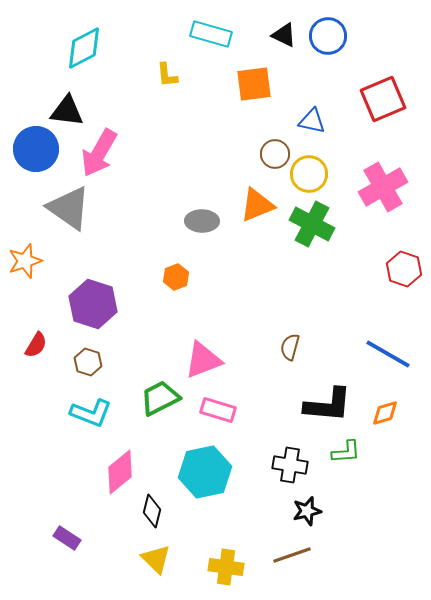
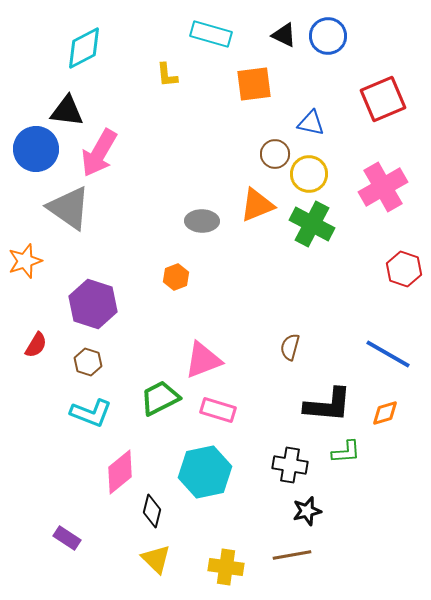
blue triangle at (312, 121): moved 1 px left, 2 px down
brown line at (292, 555): rotated 9 degrees clockwise
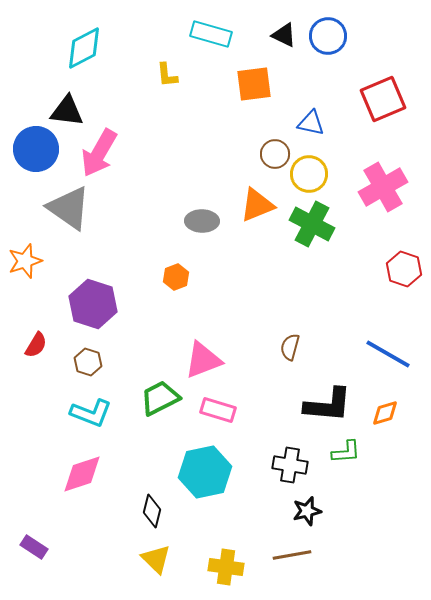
pink diamond at (120, 472): moved 38 px left, 2 px down; rotated 21 degrees clockwise
purple rectangle at (67, 538): moved 33 px left, 9 px down
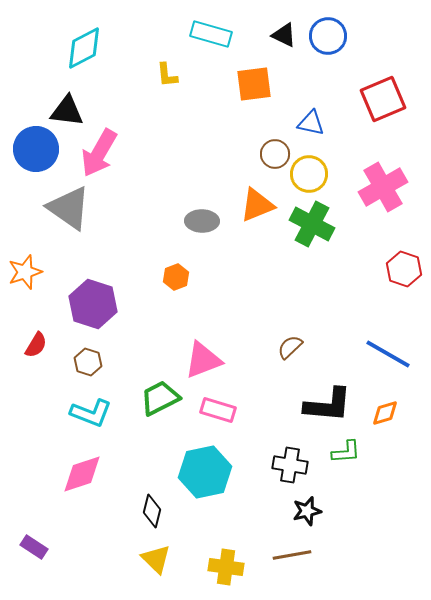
orange star at (25, 261): moved 11 px down
brown semicircle at (290, 347): rotated 32 degrees clockwise
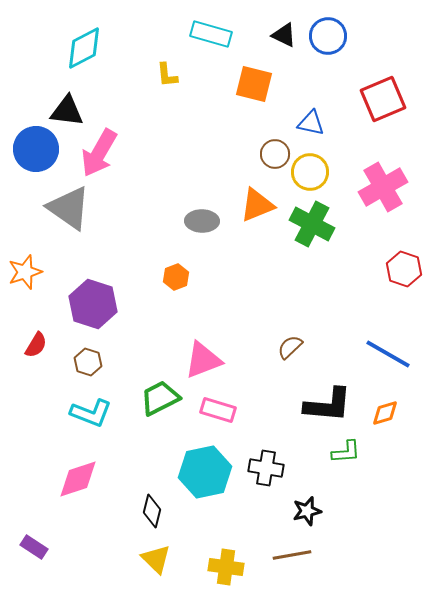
orange square at (254, 84): rotated 21 degrees clockwise
yellow circle at (309, 174): moved 1 px right, 2 px up
black cross at (290, 465): moved 24 px left, 3 px down
pink diamond at (82, 474): moved 4 px left, 5 px down
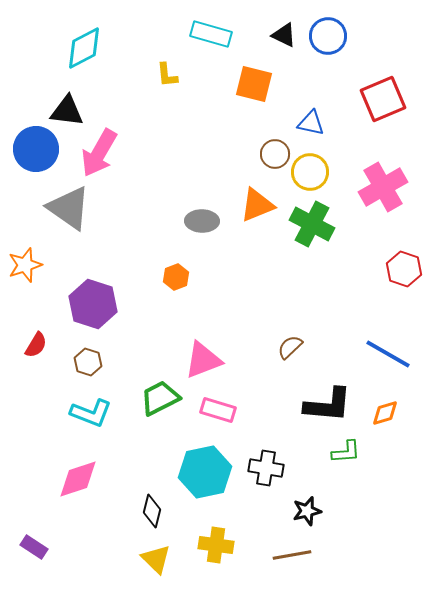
orange star at (25, 272): moved 7 px up
yellow cross at (226, 567): moved 10 px left, 22 px up
